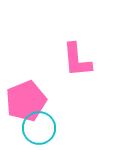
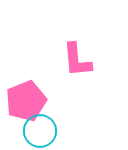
cyan circle: moved 1 px right, 3 px down
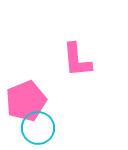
cyan circle: moved 2 px left, 3 px up
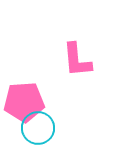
pink pentagon: moved 2 px left, 1 px down; rotated 18 degrees clockwise
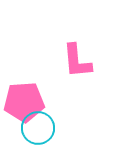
pink L-shape: moved 1 px down
